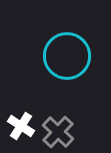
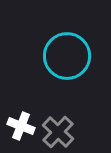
white cross: rotated 12 degrees counterclockwise
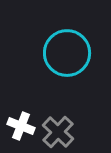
cyan circle: moved 3 px up
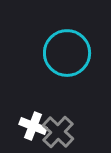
white cross: moved 12 px right
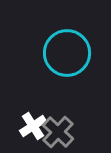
white cross: rotated 36 degrees clockwise
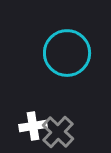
white cross: rotated 24 degrees clockwise
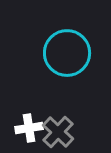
white cross: moved 4 px left, 2 px down
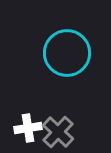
white cross: moved 1 px left
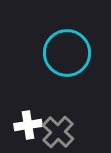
white cross: moved 3 px up
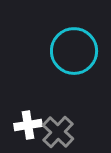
cyan circle: moved 7 px right, 2 px up
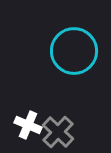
white cross: rotated 32 degrees clockwise
